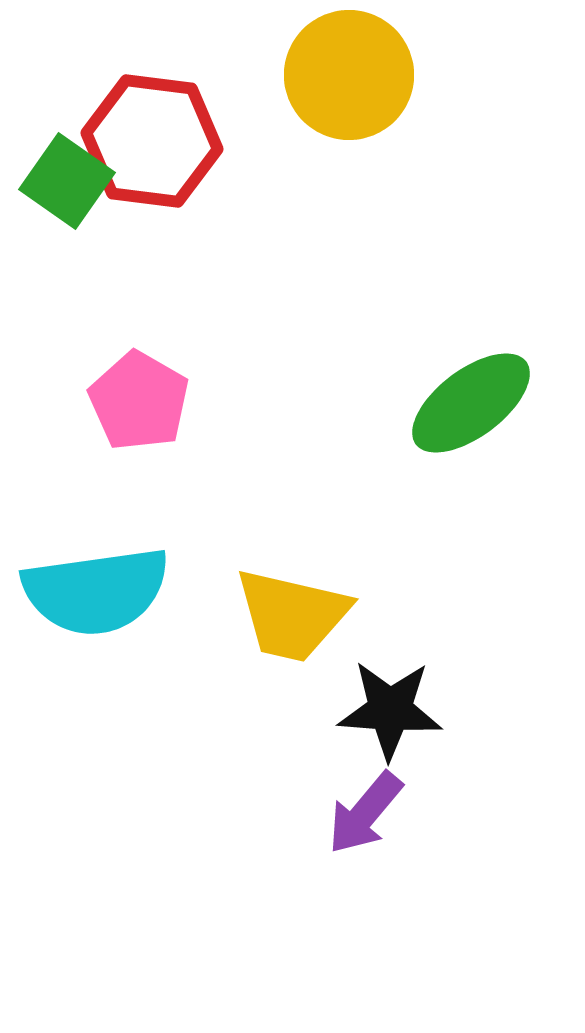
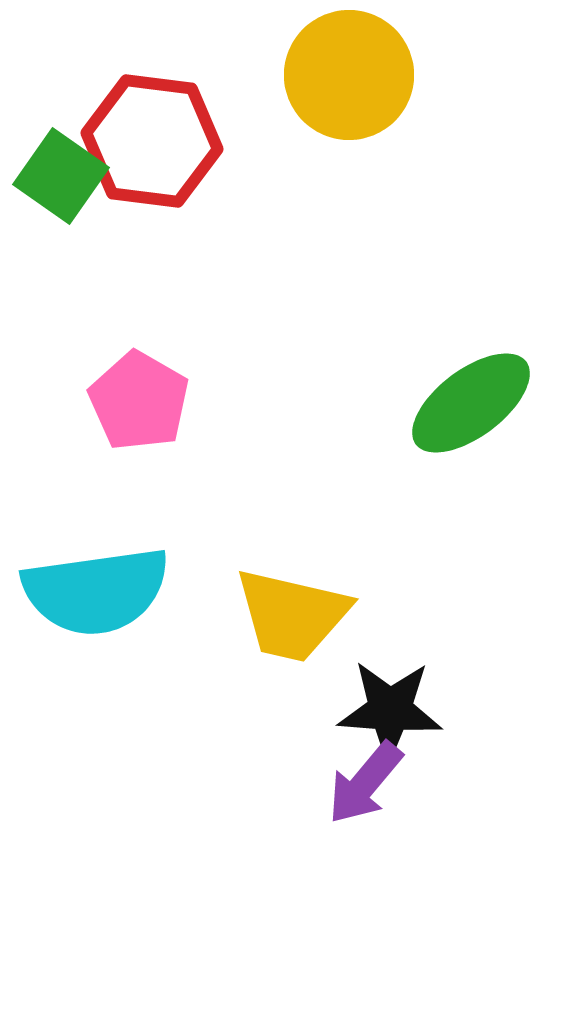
green square: moved 6 px left, 5 px up
purple arrow: moved 30 px up
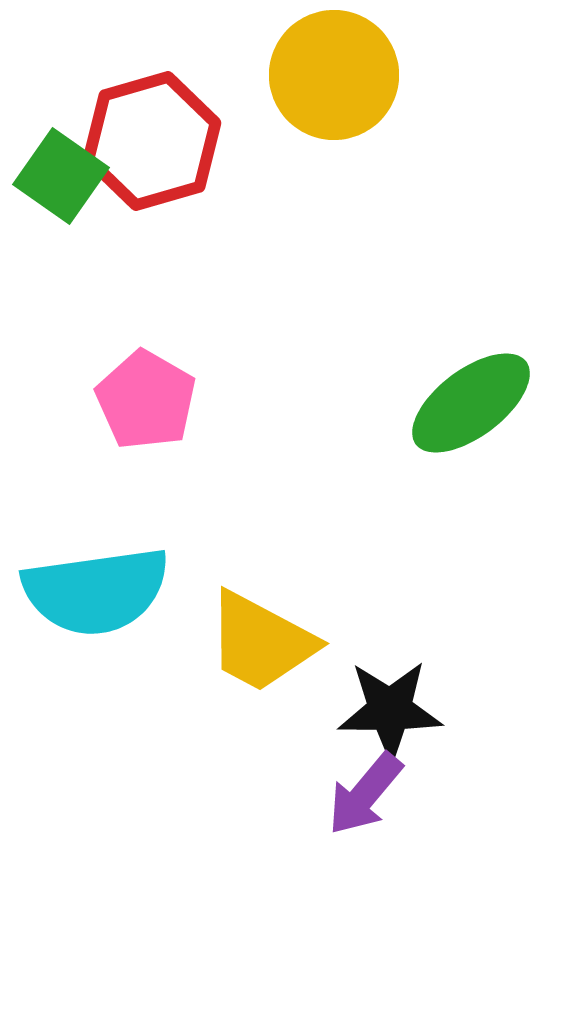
yellow circle: moved 15 px left
red hexagon: rotated 23 degrees counterclockwise
pink pentagon: moved 7 px right, 1 px up
yellow trapezoid: moved 31 px left, 27 px down; rotated 15 degrees clockwise
black star: rotated 4 degrees counterclockwise
purple arrow: moved 11 px down
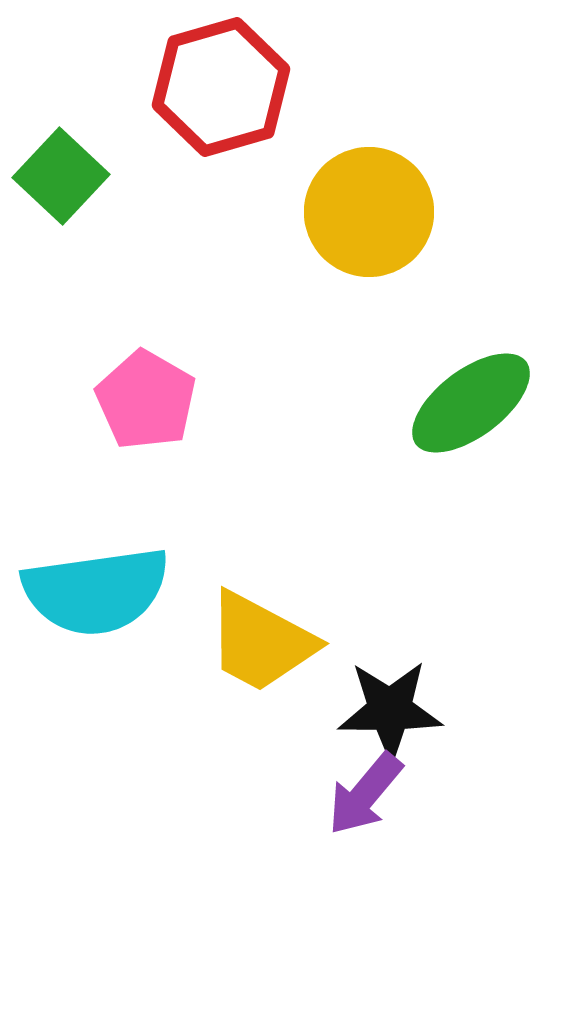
yellow circle: moved 35 px right, 137 px down
red hexagon: moved 69 px right, 54 px up
green square: rotated 8 degrees clockwise
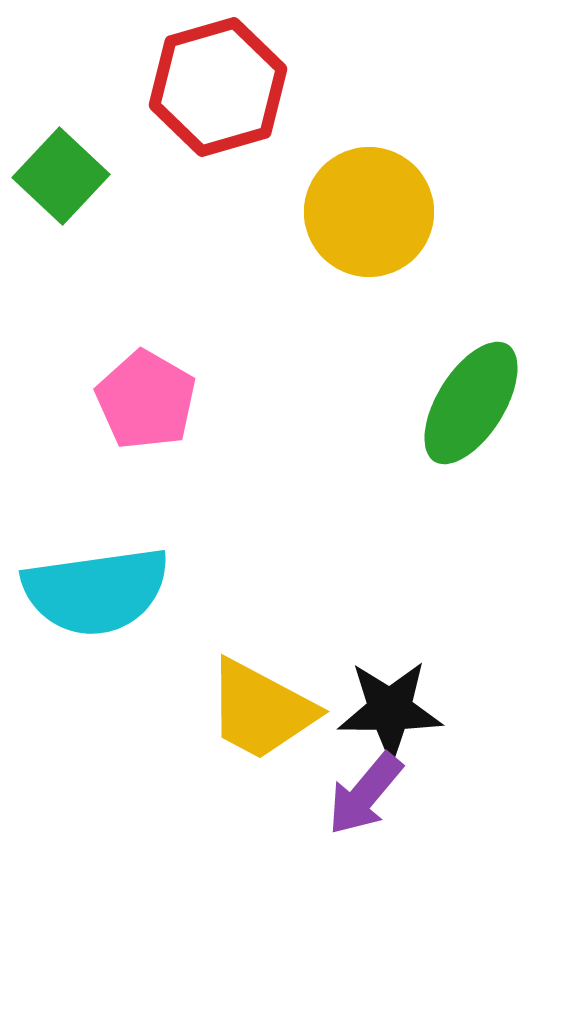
red hexagon: moved 3 px left
green ellipse: rotated 21 degrees counterclockwise
yellow trapezoid: moved 68 px down
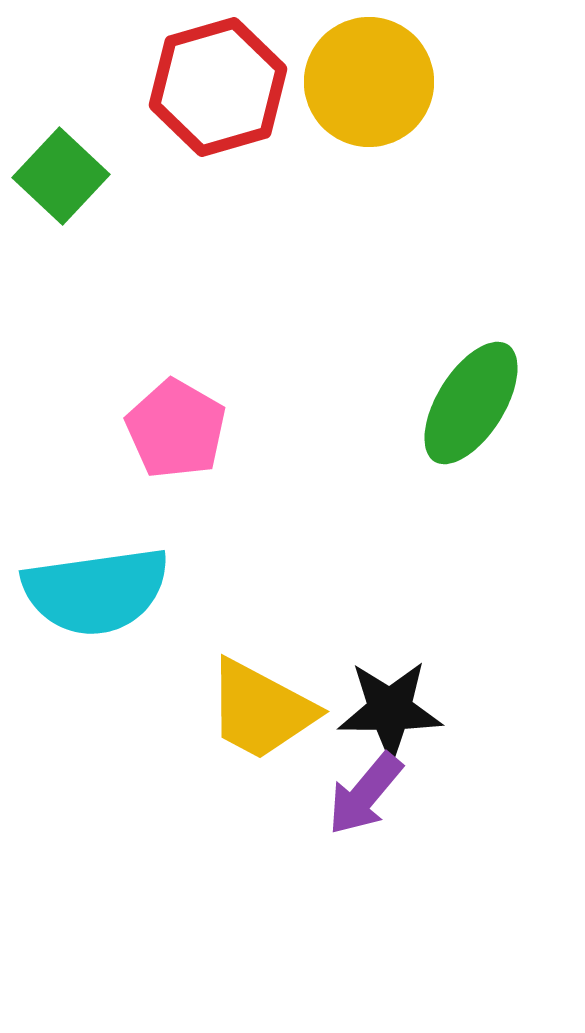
yellow circle: moved 130 px up
pink pentagon: moved 30 px right, 29 px down
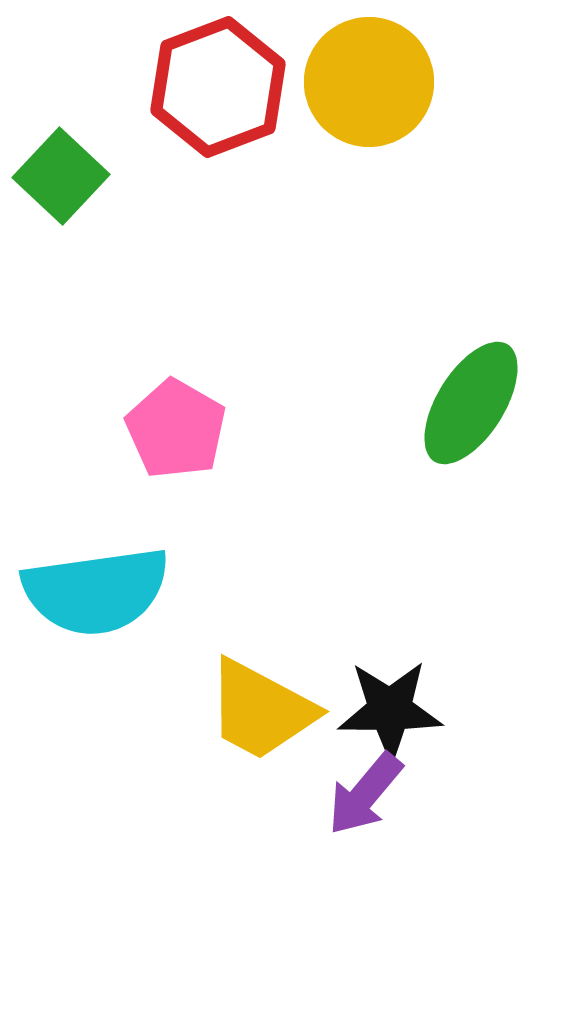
red hexagon: rotated 5 degrees counterclockwise
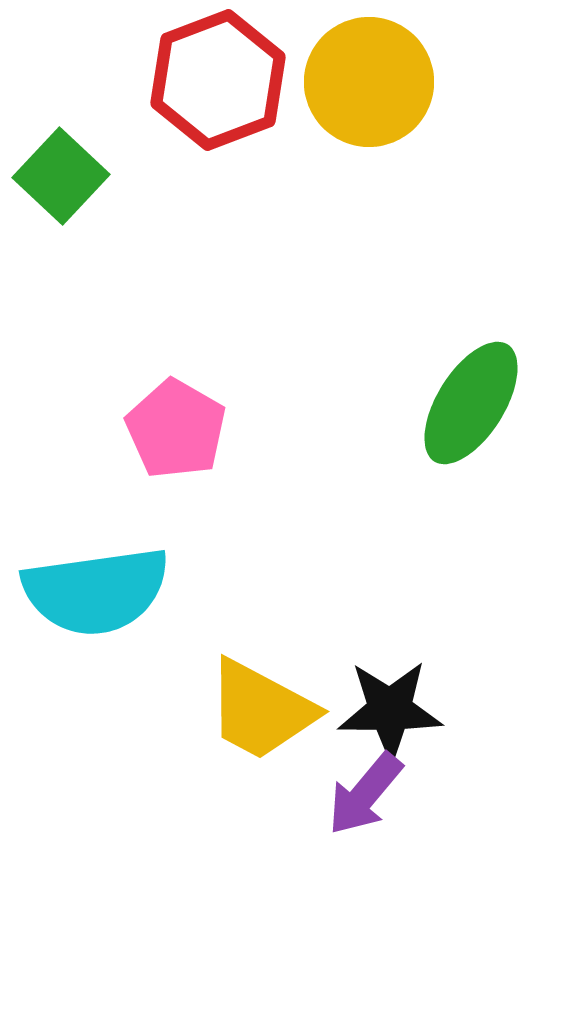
red hexagon: moved 7 px up
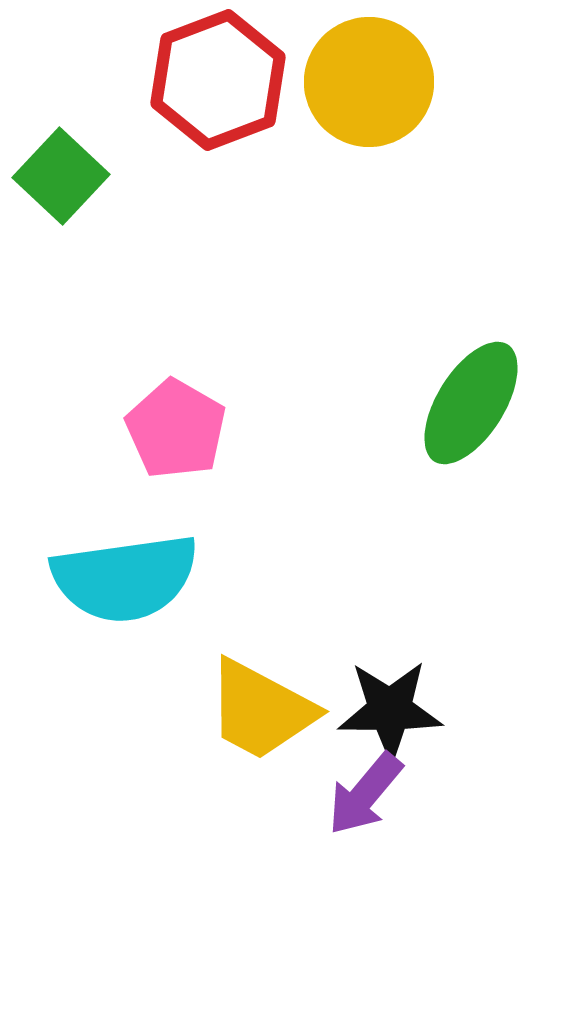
cyan semicircle: moved 29 px right, 13 px up
